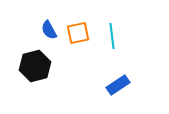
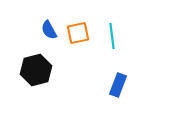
black hexagon: moved 1 px right, 4 px down
blue rectangle: rotated 35 degrees counterclockwise
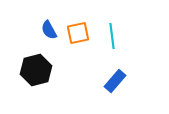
blue rectangle: moved 3 px left, 4 px up; rotated 20 degrees clockwise
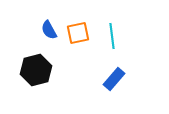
blue rectangle: moved 1 px left, 2 px up
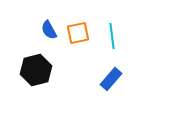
blue rectangle: moved 3 px left
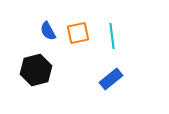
blue semicircle: moved 1 px left, 1 px down
blue rectangle: rotated 10 degrees clockwise
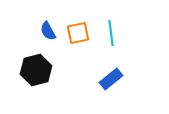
cyan line: moved 1 px left, 3 px up
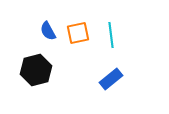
cyan line: moved 2 px down
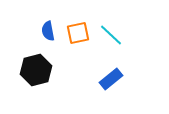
blue semicircle: rotated 18 degrees clockwise
cyan line: rotated 40 degrees counterclockwise
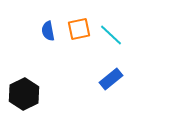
orange square: moved 1 px right, 4 px up
black hexagon: moved 12 px left, 24 px down; rotated 12 degrees counterclockwise
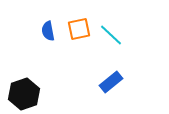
blue rectangle: moved 3 px down
black hexagon: rotated 8 degrees clockwise
